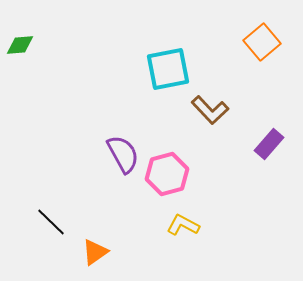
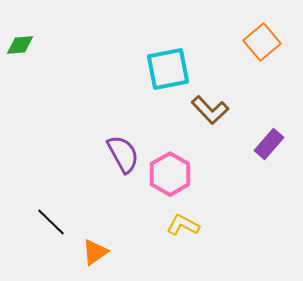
pink hexagon: moved 3 px right; rotated 15 degrees counterclockwise
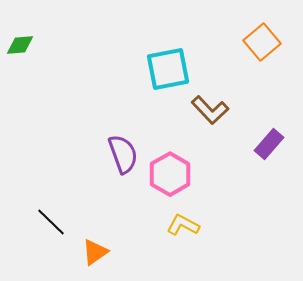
purple semicircle: rotated 9 degrees clockwise
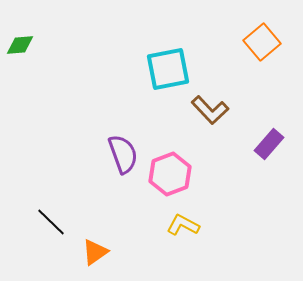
pink hexagon: rotated 9 degrees clockwise
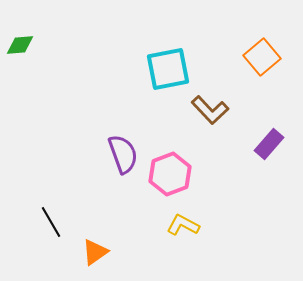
orange square: moved 15 px down
black line: rotated 16 degrees clockwise
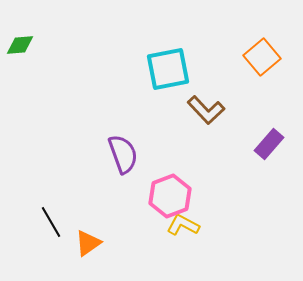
brown L-shape: moved 4 px left
pink hexagon: moved 22 px down
orange triangle: moved 7 px left, 9 px up
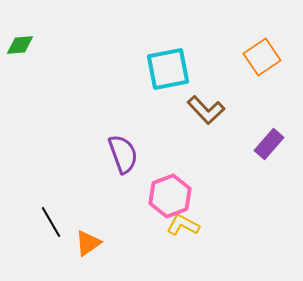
orange square: rotated 6 degrees clockwise
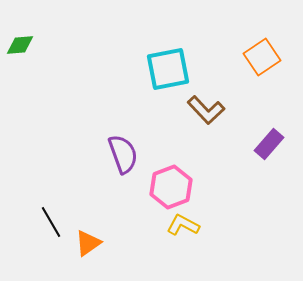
pink hexagon: moved 1 px right, 9 px up
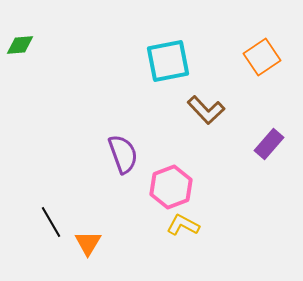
cyan square: moved 8 px up
orange triangle: rotated 24 degrees counterclockwise
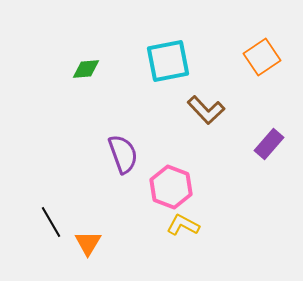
green diamond: moved 66 px right, 24 px down
pink hexagon: rotated 18 degrees counterclockwise
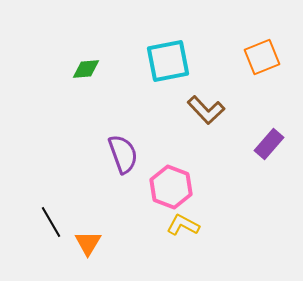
orange square: rotated 12 degrees clockwise
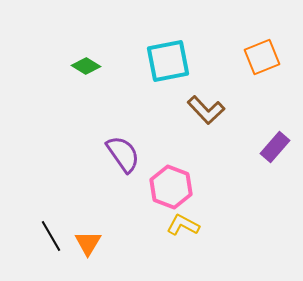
green diamond: moved 3 px up; rotated 36 degrees clockwise
purple rectangle: moved 6 px right, 3 px down
purple semicircle: rotated 15 degrees counterclockwise
black line: moved 14 px down
